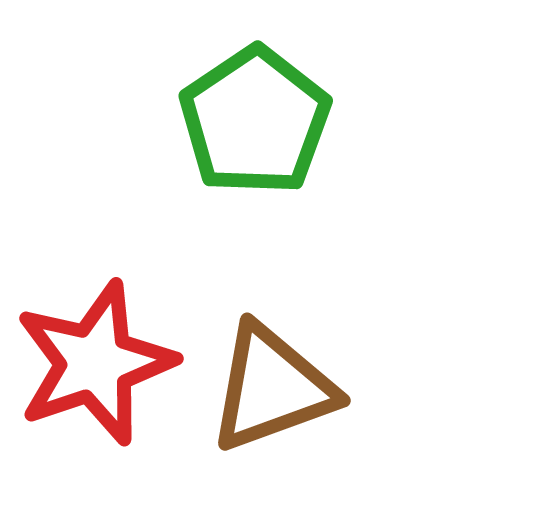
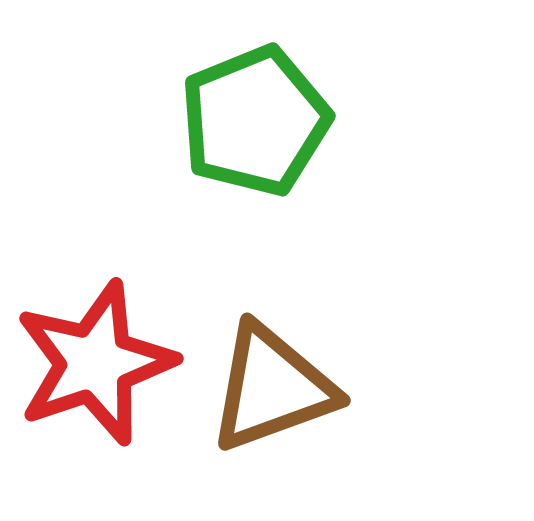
green pentagon: rotated 12 degrees clockwise
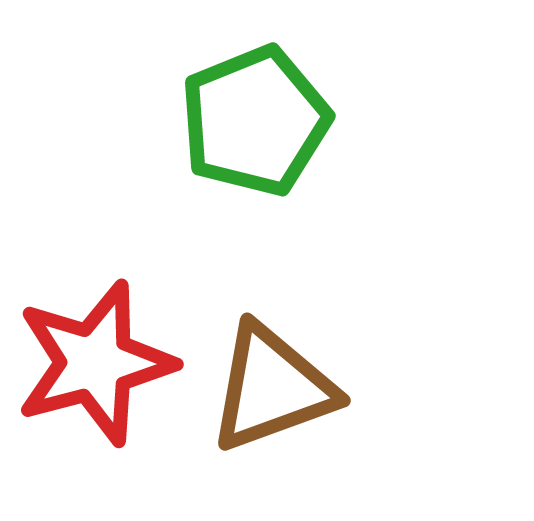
red star: rotated 4 degrees clockwise
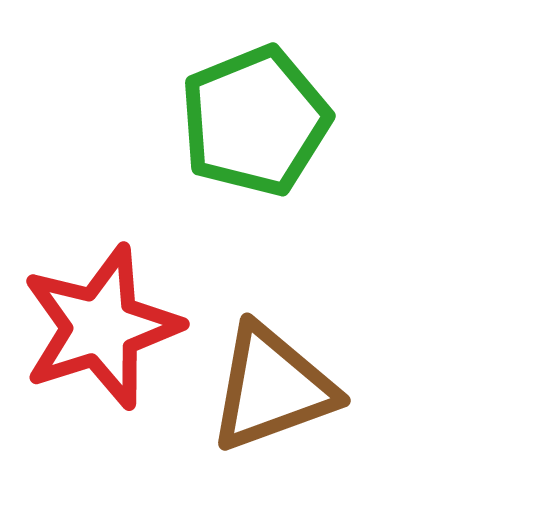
red star: moved 6 px right, 36 px up; rotated 3 degrees counterclockwise
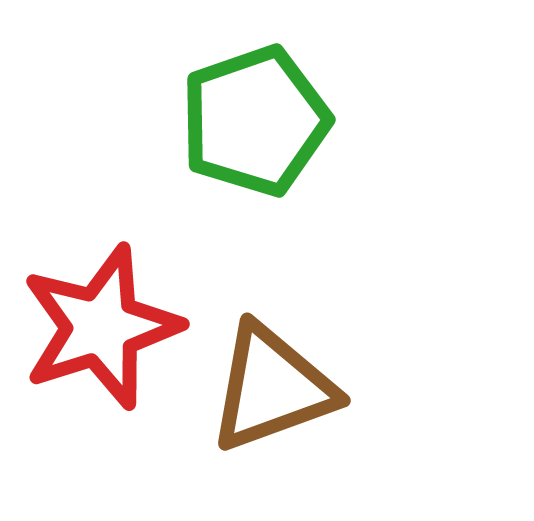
green pentagon: rotated 3 degrees clockwise
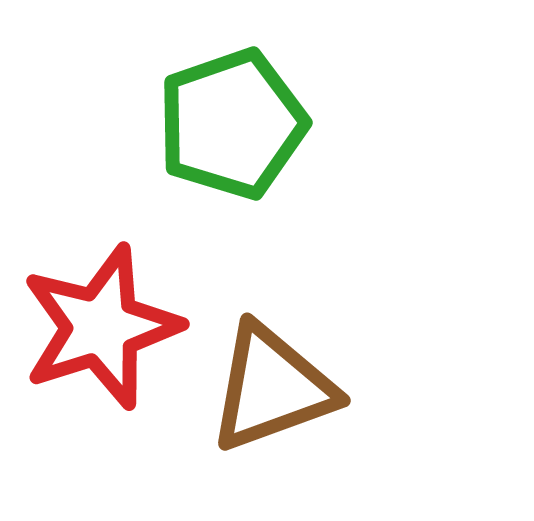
green pentagon: moved 23 px left, 3 px down
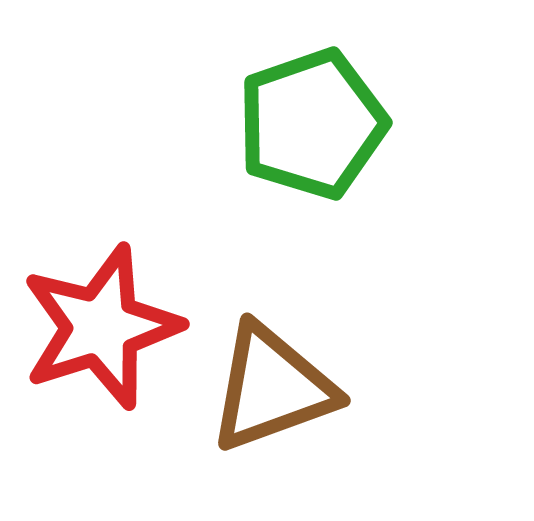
green pentagon: moved 80 px right
